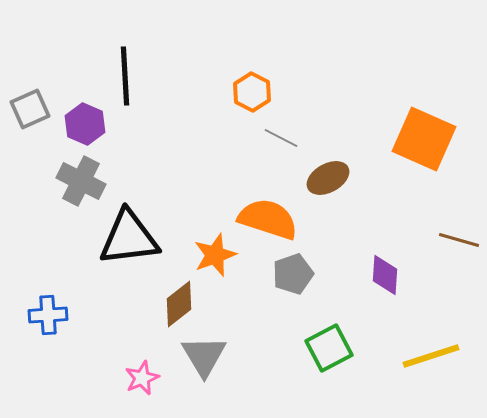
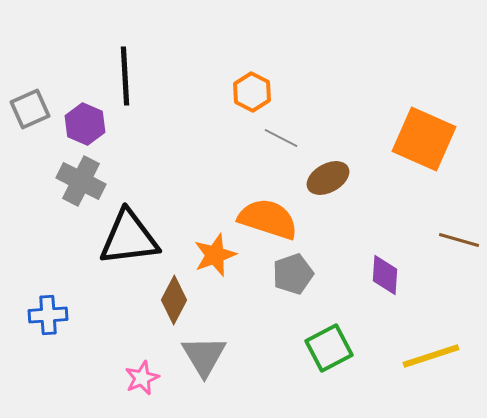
brown diamond: moved 5 px left, 4 px up; rotated 24 degrees counterclockwise
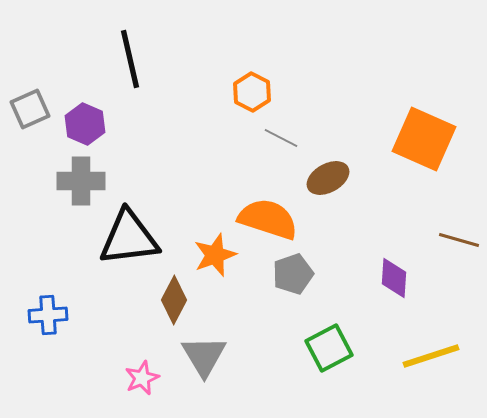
black line: moved 5 px right, 17 px up; rotated 10 degrees counterclockwise
gray cross: rotated 27 degrees counterclockwise
purple diamond: moved 9 px right, 3 px down
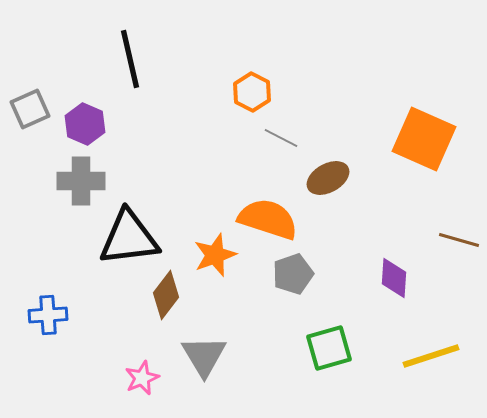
brown diamond: moved 8 px left, 5 px up; rotated 9 degrees clockwise
green square: rotated 12 degrees clockwise
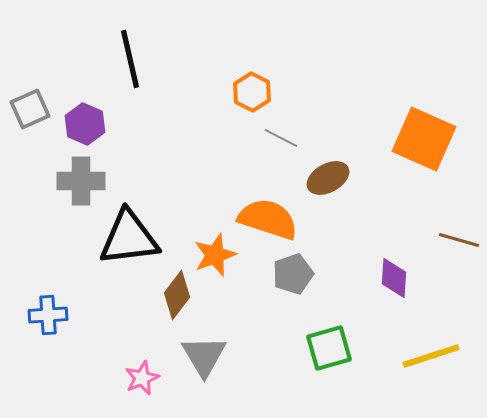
brown diamond: moved 11 px right
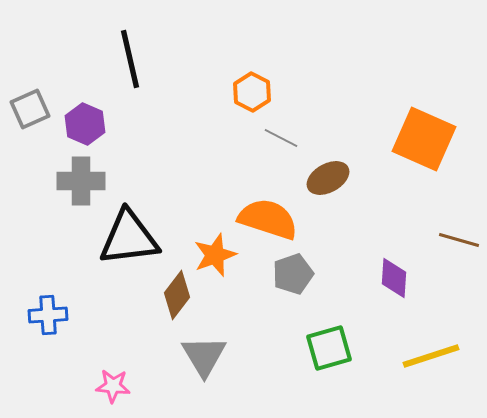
pink star: moved 29 px left, 8 px down; rotated 28 degrees clockwise
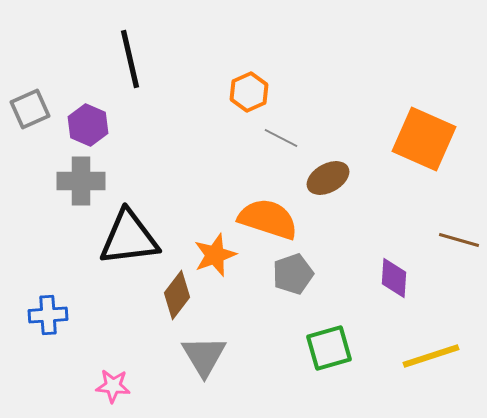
orange hexagon: moved 3 px left; rotated 9 degrees clockwise
purple hexagon: moved 3 px right, 1 px down
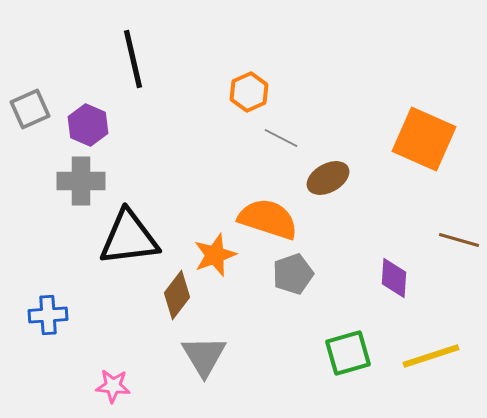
black line: moved 3 px right
green square: moved 19 px right, 5 px down
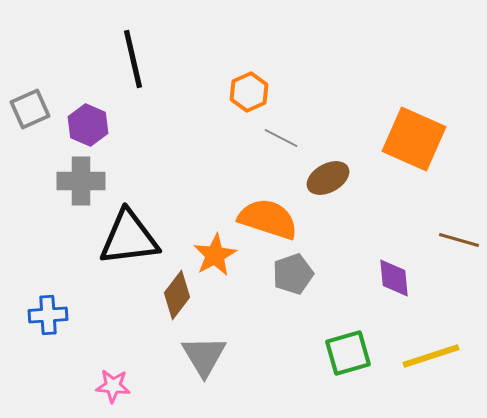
orange square: moved 10 px left
orange star: rotated 9 degrees counterclockwise
purple diamond: rotated 9 degrees counterclockwise
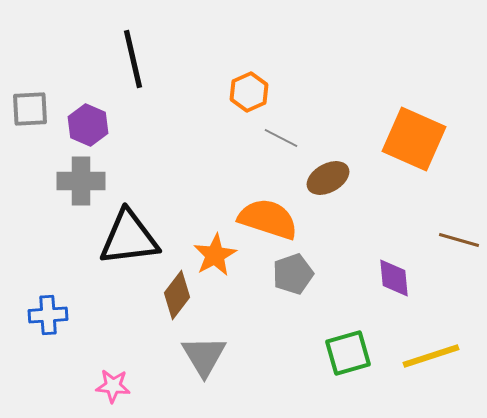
gray square: rotated 21 degrees clockwise
